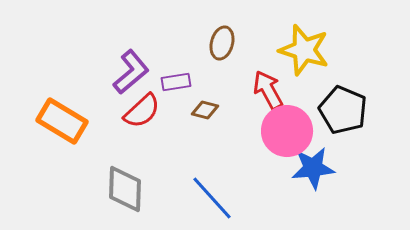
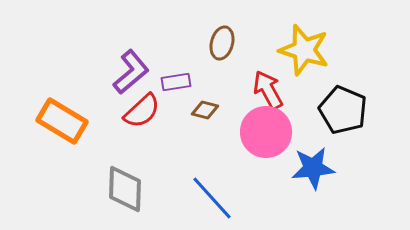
pink circle: moved 21 px left, 1 px down
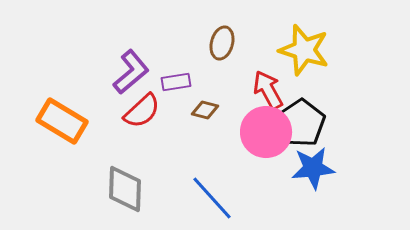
black pentagon: moved 42 px left, 13 px down; rotated 15 degrees clockwise
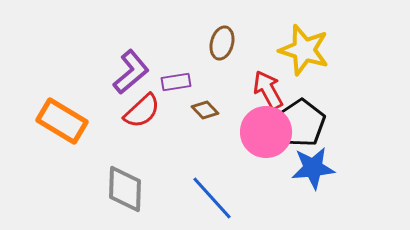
brown diamond: rotated 32 degrees clockwise
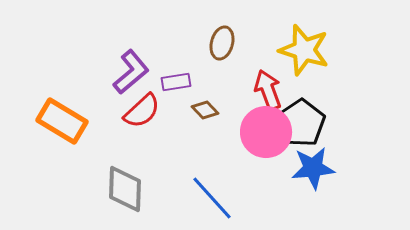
red arrow: rotated 9 degrees clockwise
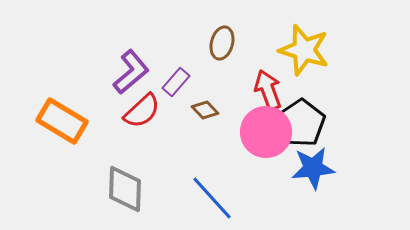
purple rectangle: rotated 40 degrees counterclockwise
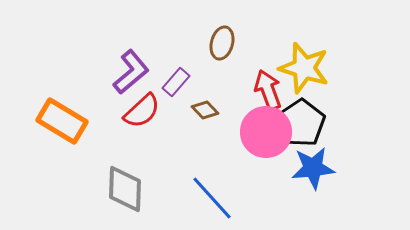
yellow star: moved 18 px down
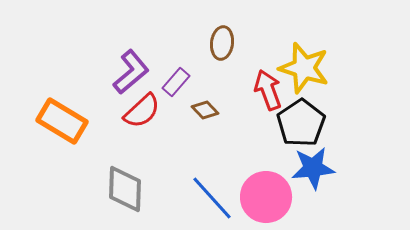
brown ellipse: rotated 8 degrees counterclockwise
pink circle: moved 65 px down
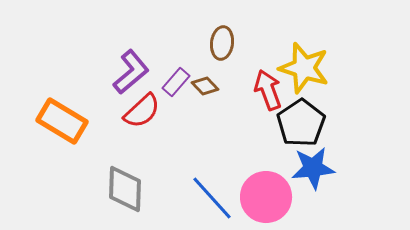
brown diamond: moved 24 px up
